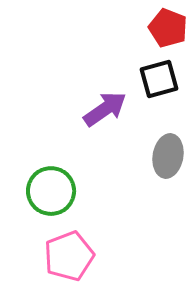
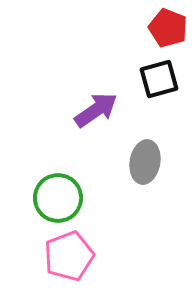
purple arrow: moved 9 px left, 1 px down
gray ellipse: moved 23 px left, 6 px down
green circle: moved 7 px right, 7 px down
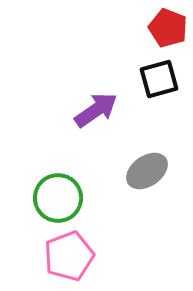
gray ellipse: moved 2 px right, 9 px down; rotated 45 degrees clockwise
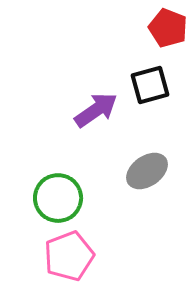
black square: moved 9 px left, 6 px down
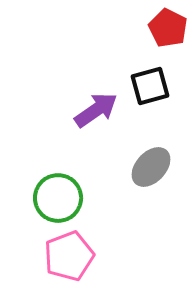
red pentagon: rotated 6 degrees clockwise
black square: moved 1 px down
gray ellipse: moved 4 px right, 4 px up; rotated 12 degrees counterclockwise
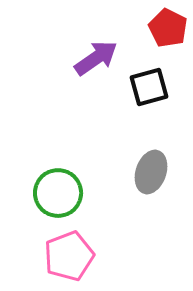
black square: moved 1 px left, 1 px down
purple arrow: moved 52 px up
gray ellipse: moved 5 px down; rotated 24 degrees counterclockwise
green circle: moved 5 px up
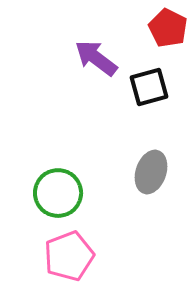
purple arrow: rotated 108 degrees counterclockwise
